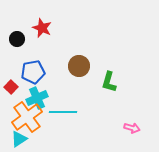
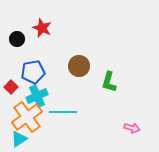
cyan cross: moved 2 px up
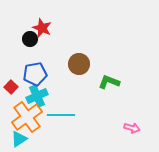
black circle: moved 13 px right
brown circle: moved 2 px up
blue pentagon: moved 2 px right, 2 px down
green L-shape: rotated 95 degrees clockwise
cyan line: moved 2 px left, 3 px down
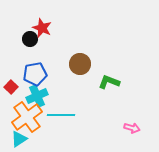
brown circle: moved 1 px right
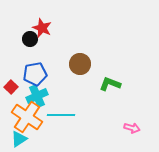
green L-shape: moved 1 px right, 2 px down
orange cross: rotated 20 degrees counterclockwise
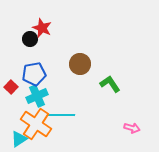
blue pentagon: moved 1 px left
green L-shape: rotated 35 degrees clockwise
orange cross: moved 9 px right, 7 px down
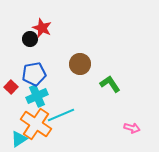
cyan line: rotated 24 degrees counterclockwise
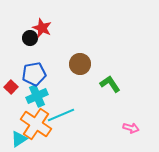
black circle: moved 1 px up
pink arrow: moved 1 px left
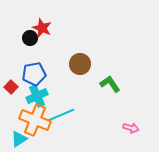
orange cross: moved 1 px left, 4 px up; rotated 12 degrees counterclockwise
